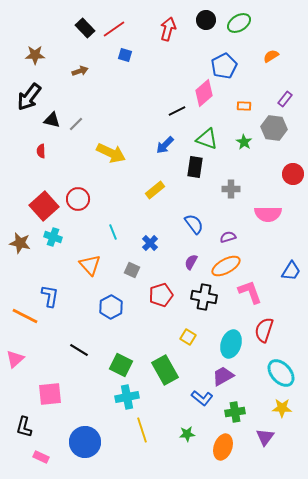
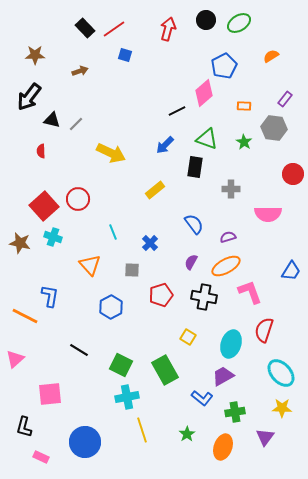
gray square at (132, 270): rotated 21 degrees counterclockwise
green star at (187, 434): rotated 28 degrees counterclockwise
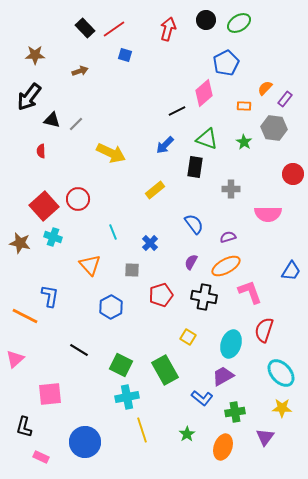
orange semicircle at (271, 56): moved 6 px left, 32 px down; rotated 14 degrees counterclockwise
blue pentagon at (224, 66): moved 2 px right, 3 px up
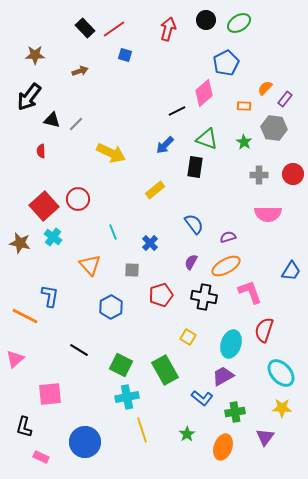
gray cross at (231, 189): moved 28 px right, 14 px up
cyan cross at (53, 237): rotated 18 degrees clockwise
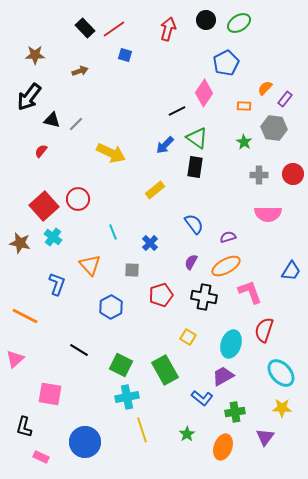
pink diamond at (204, 93): rotated 16 degrees counterclockwise
green triangle at (207, 139): moved 10 px left, 1 px up; rotated 15 degrees clockwise
red semicircle at (41, 151): rotated 40 degrees clockwise
blue L-shape at (50, 296): moved 7 px right, 12 px up; rotated 10 degrees clockwise
pink square at (50, 394): rotated 15 degrees clockwise
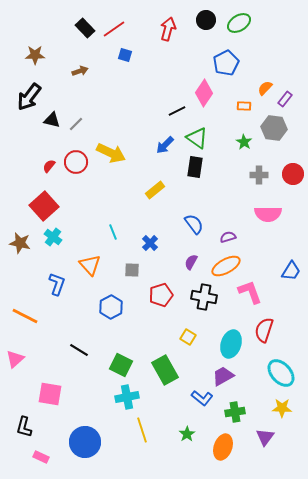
red semicircle at (41, 151): moved 8 px right, 15 px down
red circle at (78, 199): moved 2 px left, 37 px up
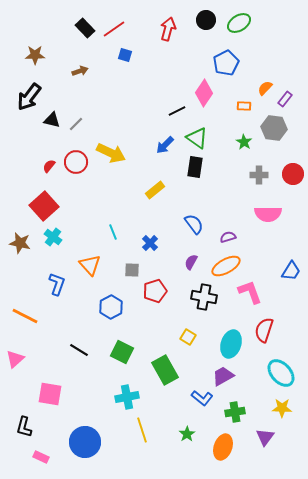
red pentagon at (161, 295): moved 6 px left, 4 px up
green square at (121, 365): moved 1 px right, 13 px up
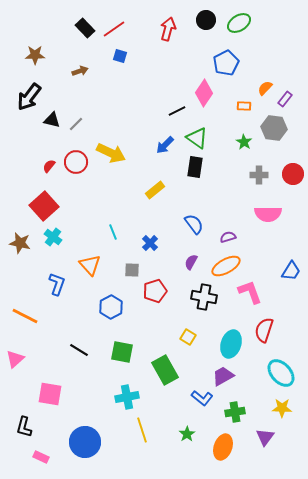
blue square at (125, 55): moved 5 px left, 1 px down
green square at (122, 352): rotated 15 degrees counterclockwise
